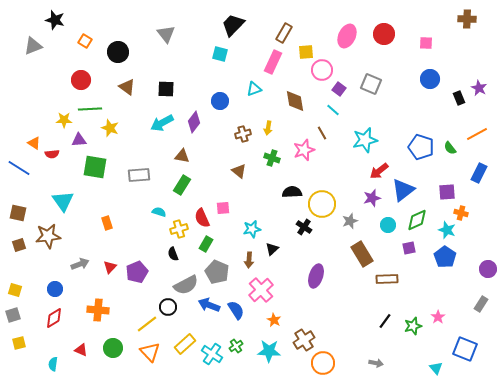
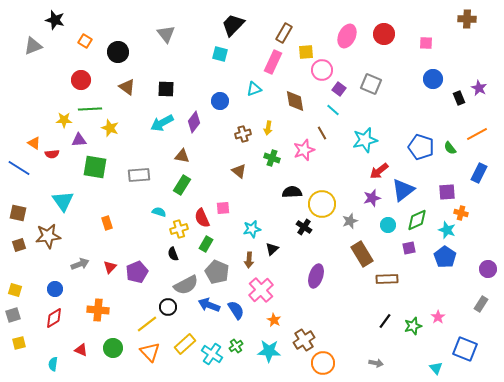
blue circle at (430, 79): moved 3 px right
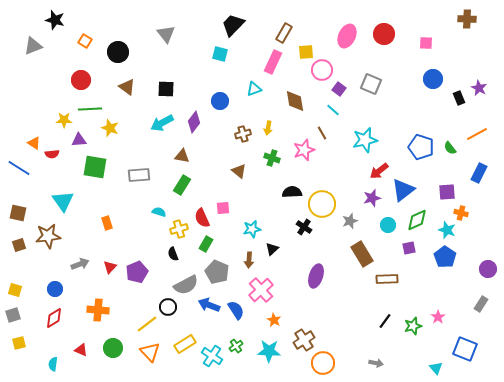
yellow rectangle at (185, 344): rotated 10 degrees clockwise
cyan cross at (212, 354): moved 2 px down
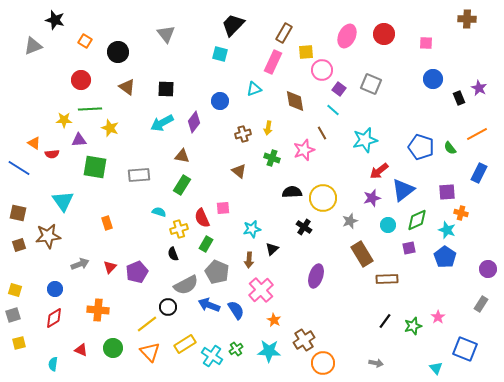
yellow circle at (322, 204): moved 1 px right, 6 px up
green cross at (236, 346): moved 3 px down
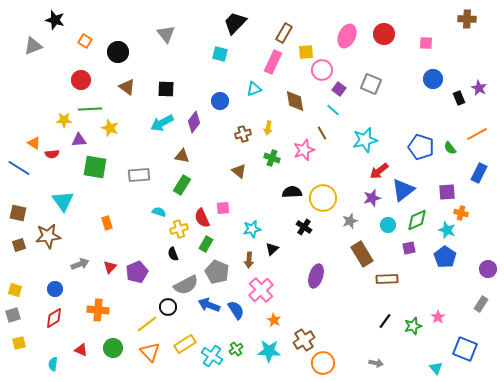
black trapezoid at (233, 25): moved 2 px right, 2 px up
